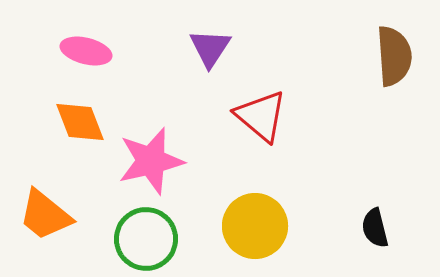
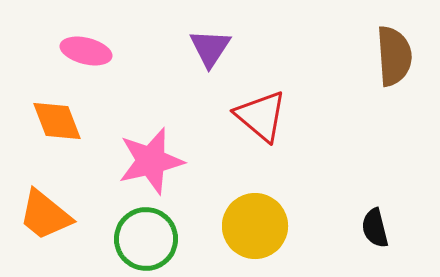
orange diamond: moved 23 px left, 1 px up
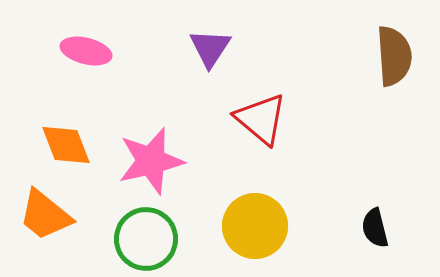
red triangle: moved 3 px down
orange diamond: moved 9 px right, 24 px down
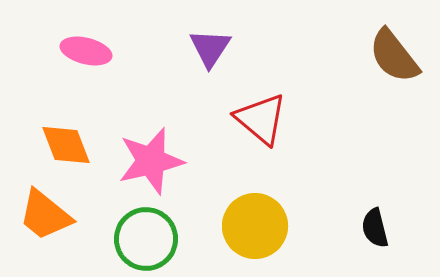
brown semicircle: rotated 146 degrees clockwise
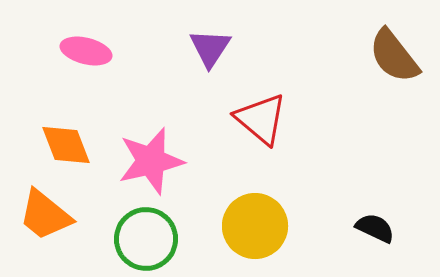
black semicircle: rotated 129 degrees clockwise
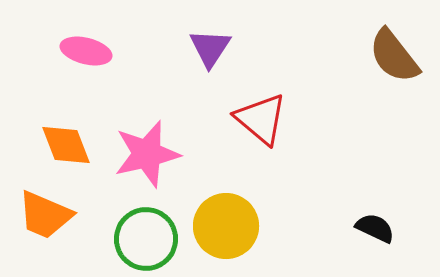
pink star: moved 4 px left, 7 px up
orange trapezoid: rotated 16 degrees counterclockwise
yellow circle: moved 29 px left
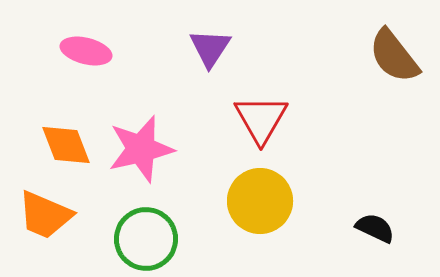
red triangle: rotated 20 degrees clockwise
pink star: moved 6 px left, 5 px up
yellow circle: moved 34 px right, 25 px up
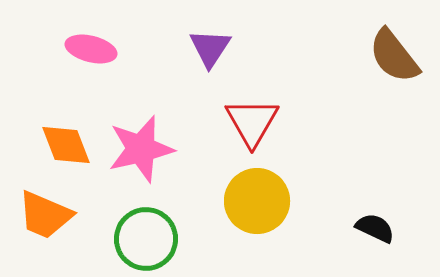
pink ellipse: moved 5 px right, 2 px up
red triangle: moved 9 px left, 3 px down
yellow circle: moved 3 px left
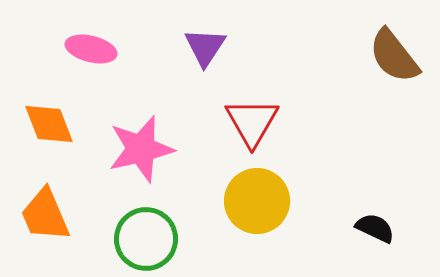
purple triangle: moved 5 px left, 1 px up
orange diamond: moved 17 px left, 21 px up
orange trapezoid: rotated 44 degrees clockwise
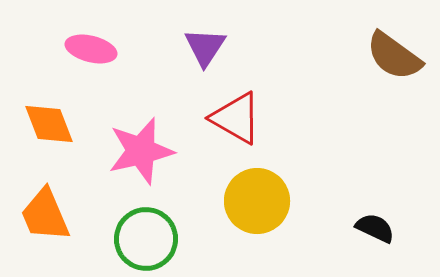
brown semicircle: rotated 16 degrees counterclockwise
red triangle: moved 16 px left, 4 px up; rotated 30 degrees counterclockwise
pink star: moved 2 px down
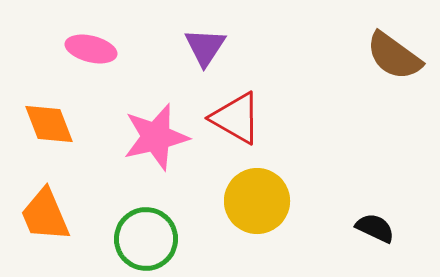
pink star: moved 15 px right, 14 px up
